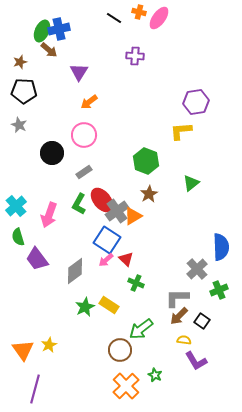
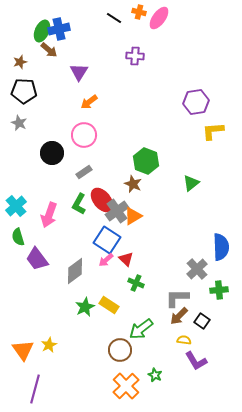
gray star at (19, 125): moved 2 px up
yellow L-shape at (181, 131): moved 32 px right
brown star at (149, 194): moved 16 px left, 10 px up; rotated 18 degrees counterclockwise
green cross at (219, 290): rotated 18 degrees clockwise
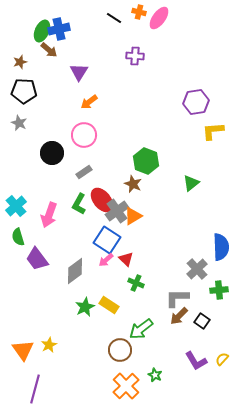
yellow semicircle at (184, 340): moved 38 px right, 19 px down; rotated 56 degrees counterclockwise
